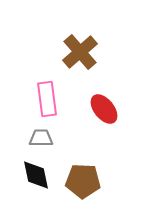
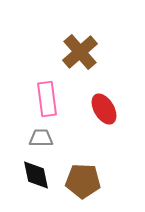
red ellipse: rotated 8 degrees clockwise
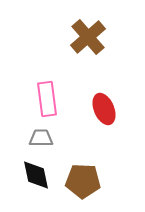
brown cross: moved 8 px right, 15 px up
red ellipse: rotated 8 degrees clockwise
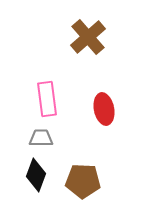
red ellipse: rotated 12 degrees clockwise
black diamond: rotated 32 degrees clockwise
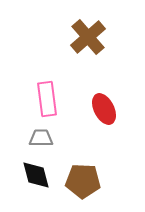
red ellipse: rotated 16 degrees counterclockwise
black diamond: rotated 36 degrees counterclockwise
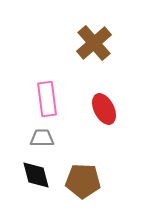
brown cross: moved 6 px right, 6 px down
gray trapezoid: moved 1 px right
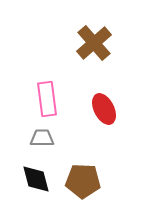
black diamond: moved 4 px down
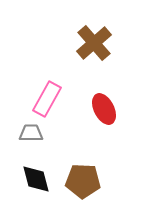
pink rectangle: rotated 36 degrees clockwise
gray trapezoid: moved 11 px left, 5 px up
